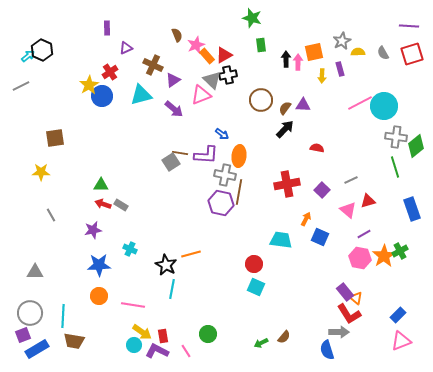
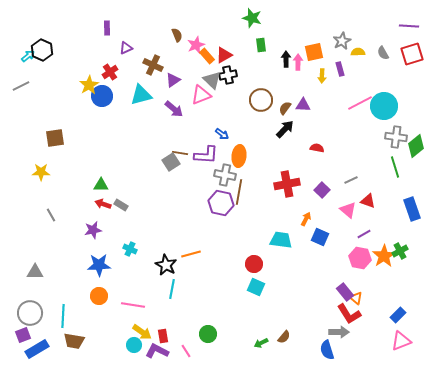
red triangle at (368, 201): rotated 35 degrees clockwise
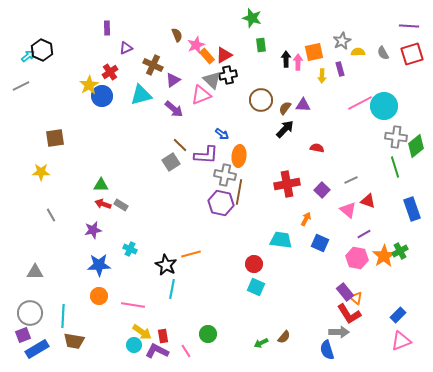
brown line at (180, 153): moved 8 px up; rotated 35 degrees clockwise
blue square at (320, 237): moved 6 px down
pink hexagon at (360, 258): moved 3 px left
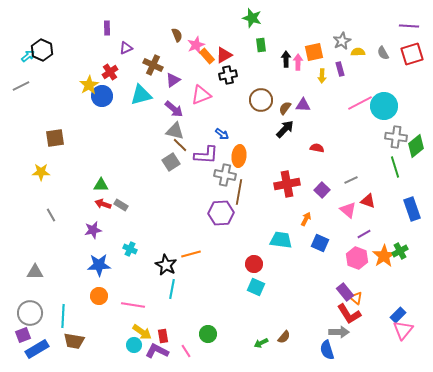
gray triangle at (212, 80): moved 37 px left, 51 px down; rotated 30 degrees counterclockwise
purple hexagon at (221, 203): moved 10 px down; rotated 15 degrees counterclockwise
pink hexagon at (357, 258): rotated 10 degrees clockwise
pink triangle at (401, 341): moved 2 px right, 11 px up; rotated 30 degrees counterclockwise
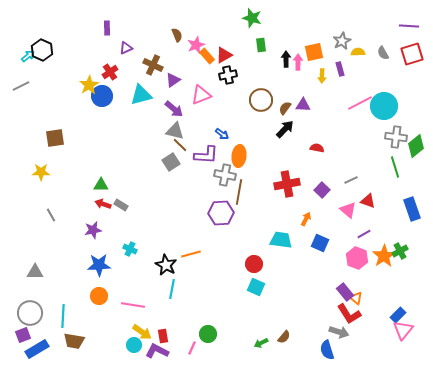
gray arrow at (339, 332): rotated 18 degrees clockwise
pink line at (186, 351): moved 6 px right, 3 px up; rotated 56 degrees clockwise
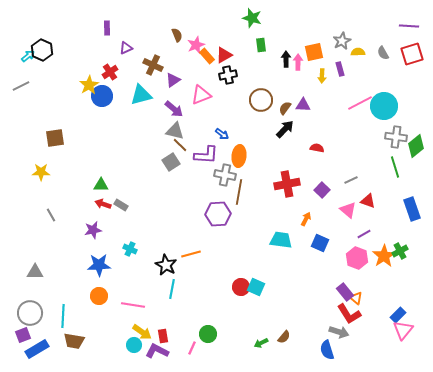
purple hexagon at (221, 213): moved 3 px left, 1 px down
red circle at (254, 264): moved 13 px left, 23 px down
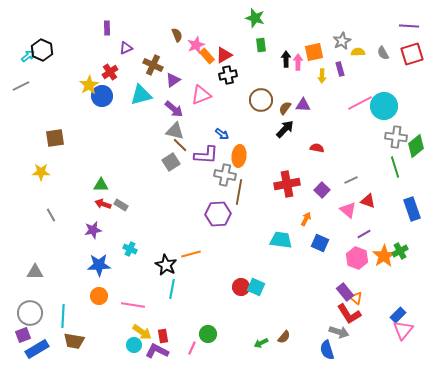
green star at (252, 18): moved 3 px right
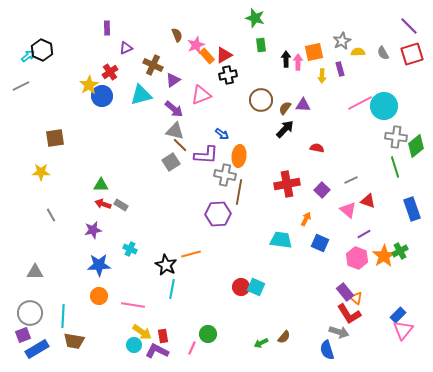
purple line at (409, 26): rotated 42 degrees clockwise
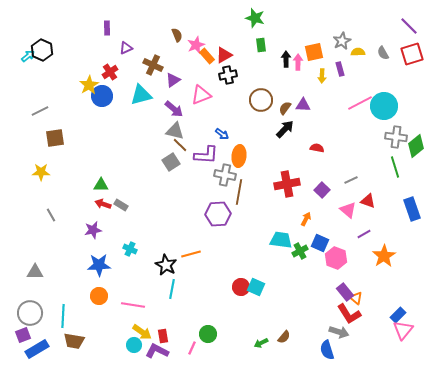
gray line at (21, 86): moved 19 px right, 25 px down
green cross at (400, 251): moved 100 px left
pink hexagon at (357, 258): moved 21 px left
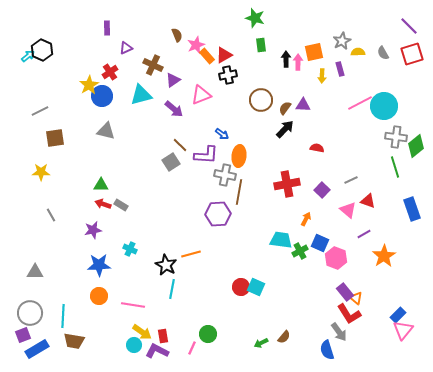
gray triangle at (175, 131): moved 69 px left
gray arrow at (339, 332): rotated 36 degrees clockwise
